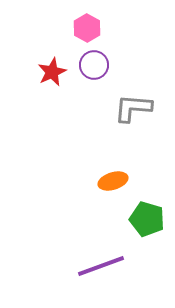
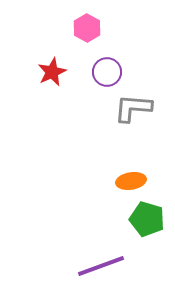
purple circle: moved 13 px right, 7 px down
orange ellipse: moved 18 px right; rotated 8 degrees clockwise
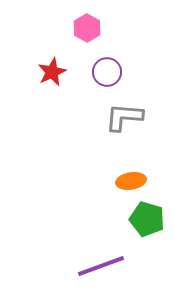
gray L-shape: moved 9 px left, 9 px down
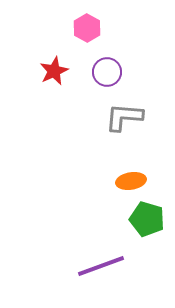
red star: moved 2 px right, 1 px up
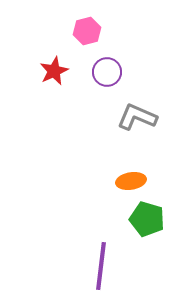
pink hexagon: moved 3 px down; rotated 16 degrees clockwise
gray L-shape: moved 13 px right; rotated 18 degrees clockwise
purple line: rotated 63 degrees counterclockwise
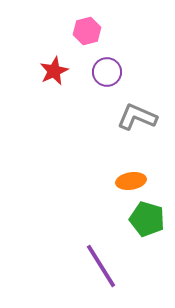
purple line: rotated 39 degrees counterclockwise
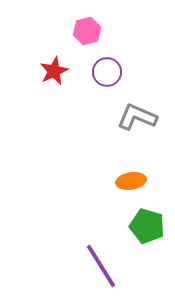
green pentagon: moved 7 px down
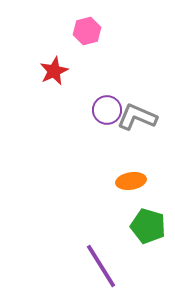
purple circle: moved 38 px down
green pentagon: moved 1 px right
